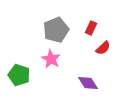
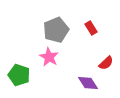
red rectangle: rotated 56 degrees counterclockwise
red semicircle: moved 3 px right, 15 px down
pink star: moved 2 px left, 2 px up
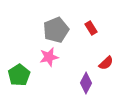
pink star: rotated 30 degrees clockwise
green pentagon: rotated 20 degrees clockwise
purple diamond: moved 2 px left; rotated 60 degrees clockwise
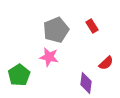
red rectangle: moved 1 px right, 2 px up
pink star: rotated 24 degrees clockwise
purple diamond: rotated 20 degrees counterclockwise
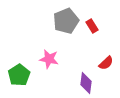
gray pentagon: moved 10 px right, 9 px up
pink star: moved 2 px down
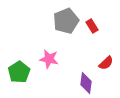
green pentagon: moved 3 px up
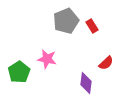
pink star: moved 2 px left
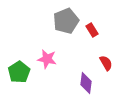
red rectangle: moved 4 px down
red semicircle: rotated 77 degrees counterclockwise
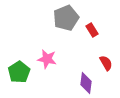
gray pentagon: moved 3 px up
